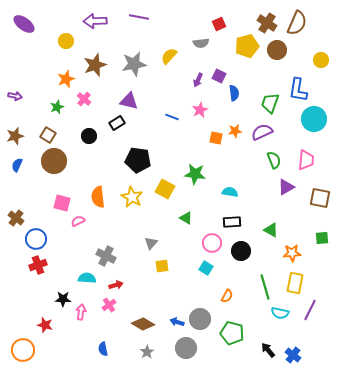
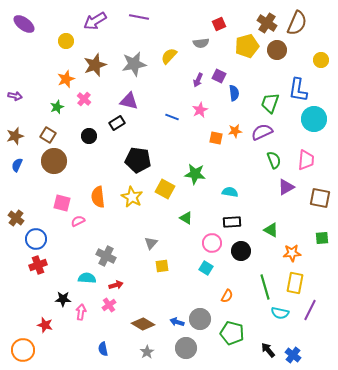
purple arrow at (95, 21): rotated 30 degrees counterclockwise
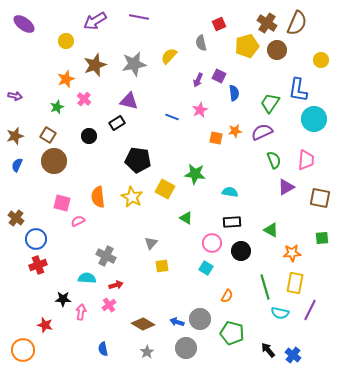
gray semicircle at (201, 43): rotated 84 degrees clockwise
green trapezoid at (270, 103): rotated 15 degrees clockwise
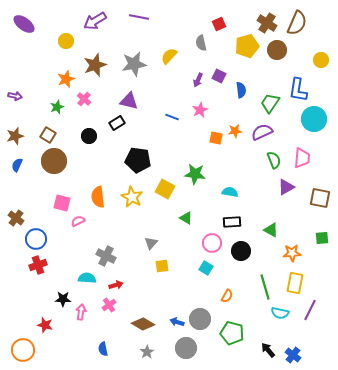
blue semicircle at (234, 93): moved 7 px right, 3 px up
pink trapezoid at (306, 160): moved 4 px left, 2 px up
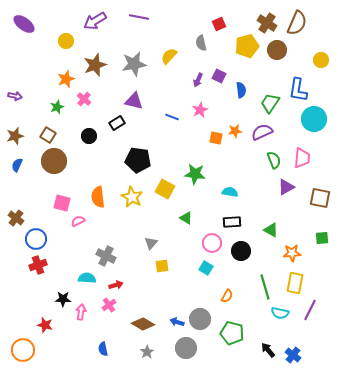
purple triangle at (129, 101): moved 5 px right
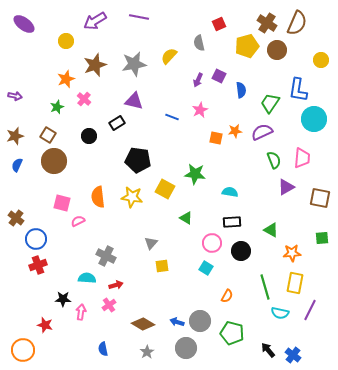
gray semicircle at (201, 43): moved 2 px left
yellow star at (132, 197): rotated 20 degrees counterclockwise
gray circle at (200, 319): moved 2 px down
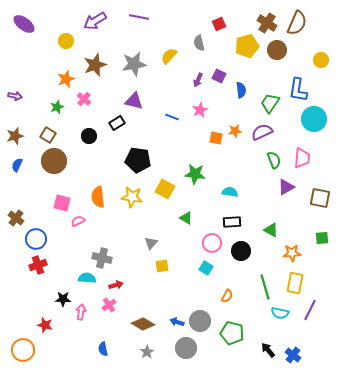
gray cross at (106, 256): moved 4 px left, 2 px down; rotated 12 degrees counterclockwise
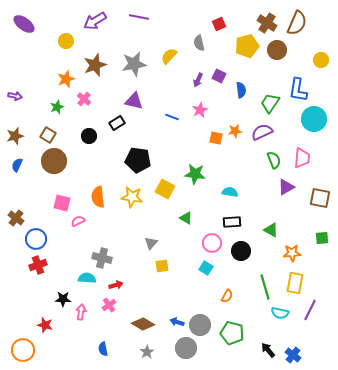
gray circle at (200, 321): moved 4 px down
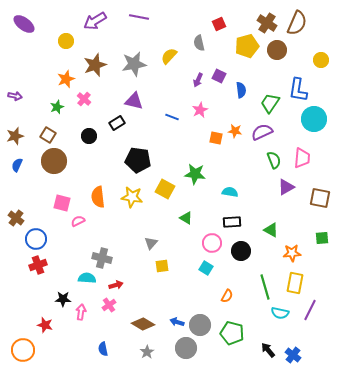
orange star at (235, 131): rotated 16 degrees clockwise
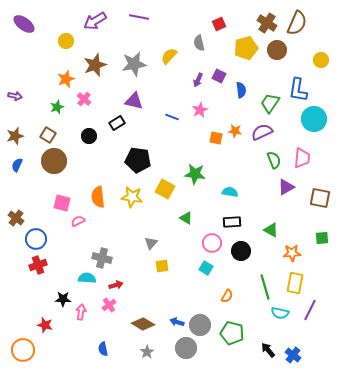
yellow pentagon at (247, 46): moved 1 px left, 2 px down
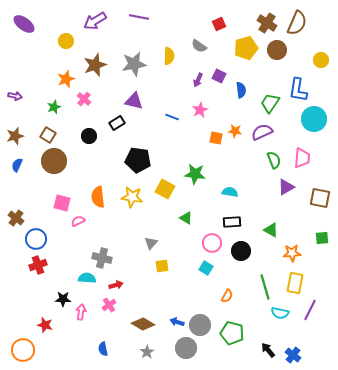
gray semicircle at (199, 43): moved 3 px down; rotated 42 degrees counterclockwise
yellow semicircle at (169, 56): rotated 138 degrees clockwise
green star at (57, 107): moved 3 px left
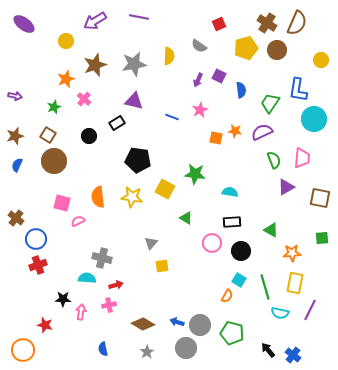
cyan square at (206, 268): moved 33 px right, 12 px down
pink cross at (109, 305): rotated 24 degrees clockwise
